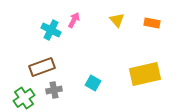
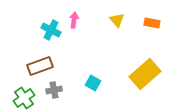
pink arrow: rotated 21 degrees counterclockwise
brown rectangle: moved 2 px left, 1 px up
yellow rectangle: rotated 28 degrees counterclockwise
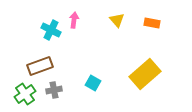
green cross: moved 1 px right, 4 px up
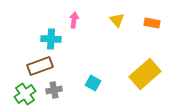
cyan cross: moved 9 px down; rotated 24 degrees counterclockwise
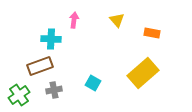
orange rectangle: moved 10 px down
yellow rectangle: moved 2 px left, 1 px up
green cross: moved 6 px left, 1 px down
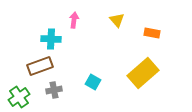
cyan square: moved 1 px up
green cross: moved 2 px down
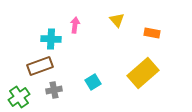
pink arrow: moved 1 px right, 5 px down
cyan square: rotated 28 degrees clockwise
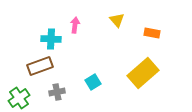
gray cross: moved 3 px right, 2 px down
green cross: moved 1 px down
